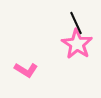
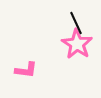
pink L-shape: rotated 25 degrees counterclockwise
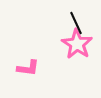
pink L-shape: moved 2 px right, 2 px up
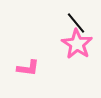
black line: rotated 15 degrees counterclockwise
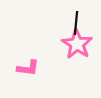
black line: rotated 45 degrees clockwise
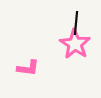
pink star: moved 2 px left
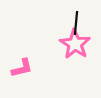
pink L-shape: moved 6 px left; rotated 20 degrees counterclockwise
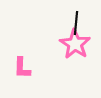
pink L-shape: rotated 105 degrees clockwise
